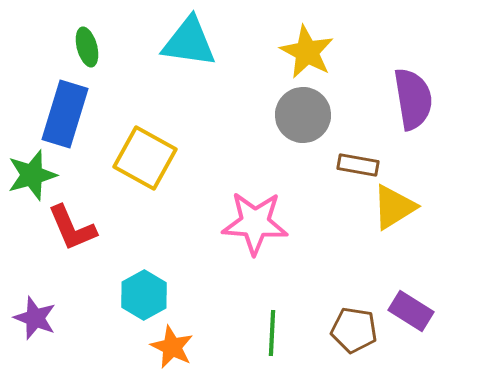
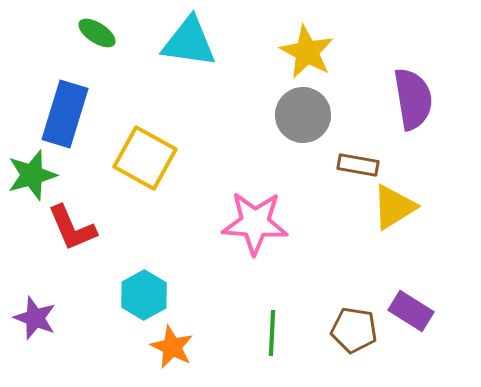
green ellipse: moved 10 px right, 14 px up; rotated 42 degrees counterclockwise
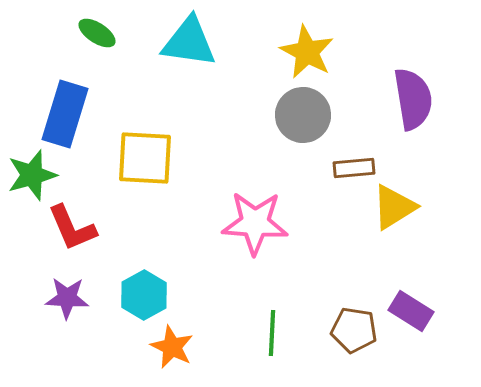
yellow square: rotated 26 degrees counterclockwise
brown rectangle: moved 4 px left, 3 px down; rotated 15 degrees counterclockwise
purple star: moved 32 px right, 20 px up; rotated 18 degrees counterclockwise
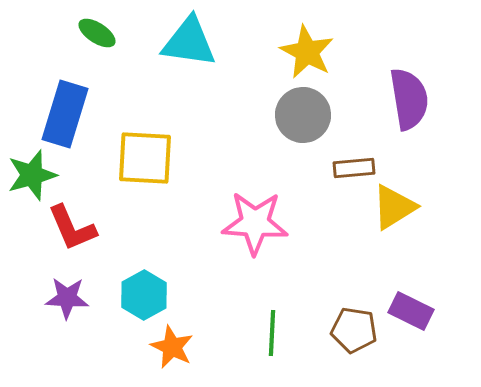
purple semicircle: moved 4 px left
purple rectangle: rotated 6 degrees counterclockwise
